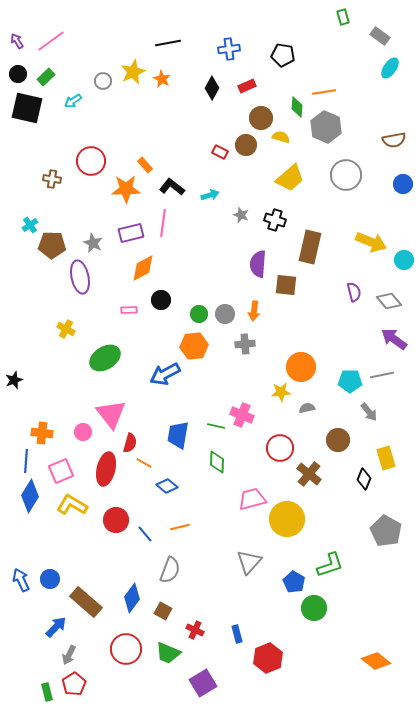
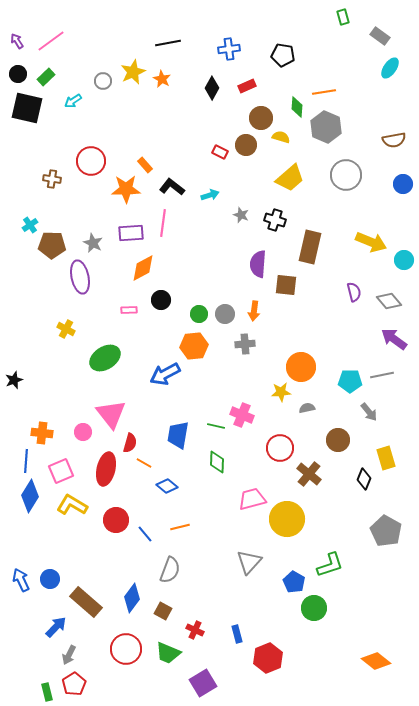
purple rectangle at (131, 233): rotated 10 degrees clockwise
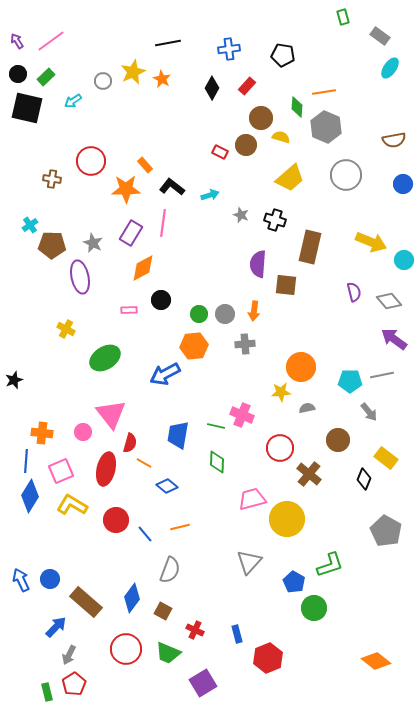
red rectangle at (247, 86): rotated 24 degrees counterclockwise
purple rectangle at (131, 233): rotated 55 degrees counterclockwise
yellow rectangle at (386, 458): rotated 35 degrees counterclockwise
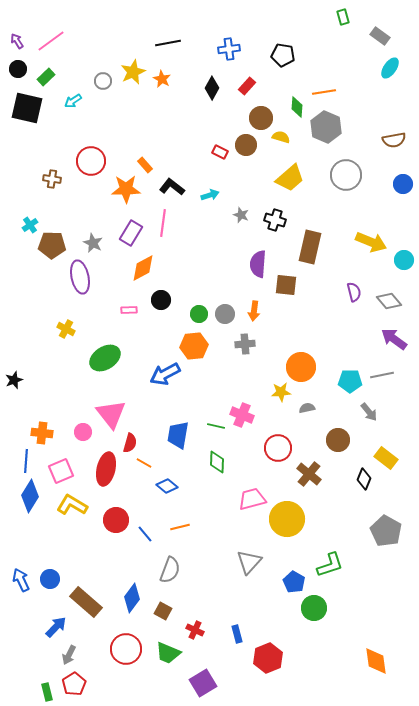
black circle at (18, 74): moved 5 px up
red circle at (280, 448): moved 2 px left
orange diamond at (376, 661): rotated 44 degrees clockwise
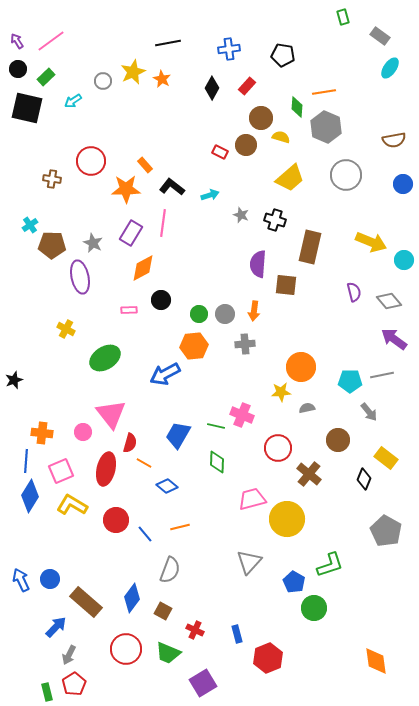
blue trapezoid at (178, 435): rotated 20 degrees clockwise
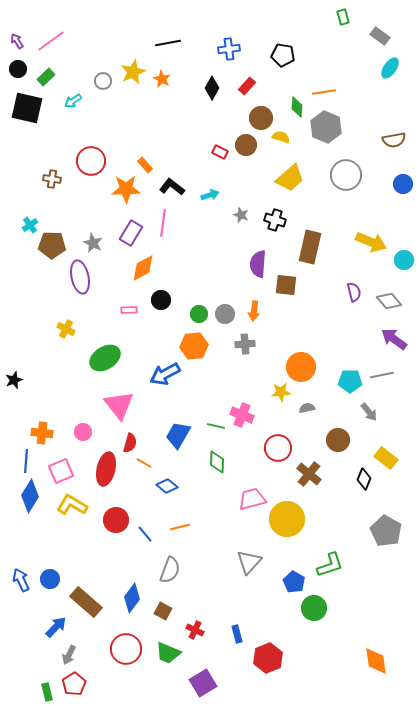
pink triangle at (111, 414): moved 8 px right, 9 px up
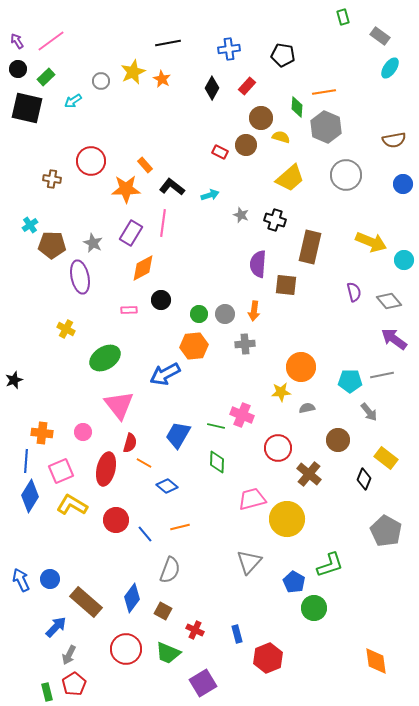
gray circle at (103, 81): moved 2 px left
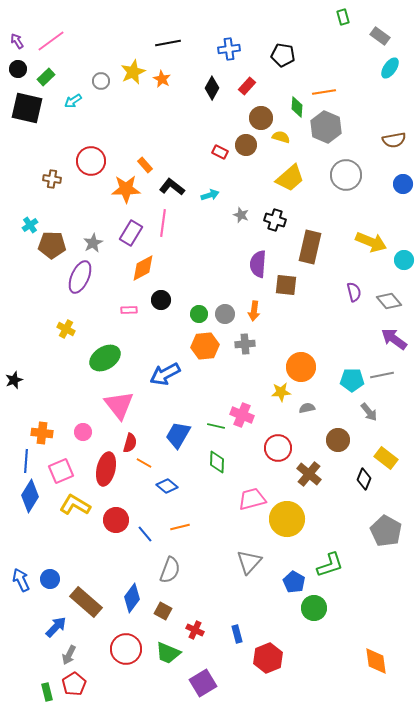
gray star at (93, 243): rotated 18 degrees clockwise
purple ellipse at (80, 277): rotated 36 degrees clockwise
orange hexagon at (194, 346): moved 11 px right
cyan pentagon at (350, 381): moved 2 px right, 1 px up
yellow L-shape at (72, 505): moved 3 px right
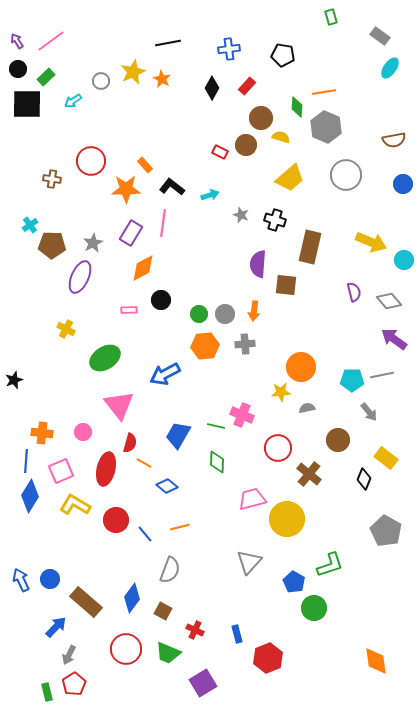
green rectangle at (343, 17): moved 12 px left
black square at (27, 108): moved 4 px up; rotated 12 degrees counterclockwise
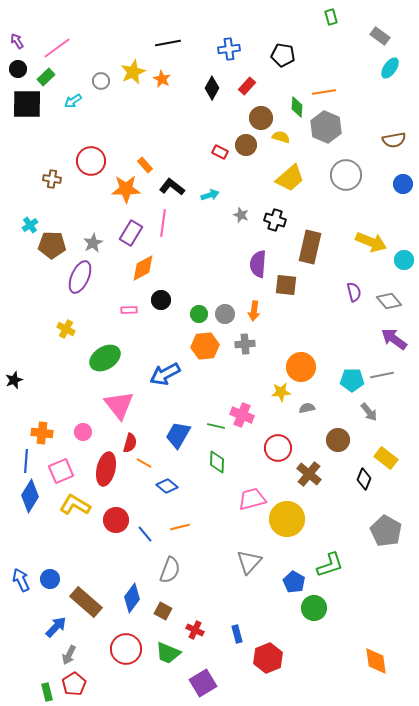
pink line at (51, 41): moved 6 px right, 7 px down
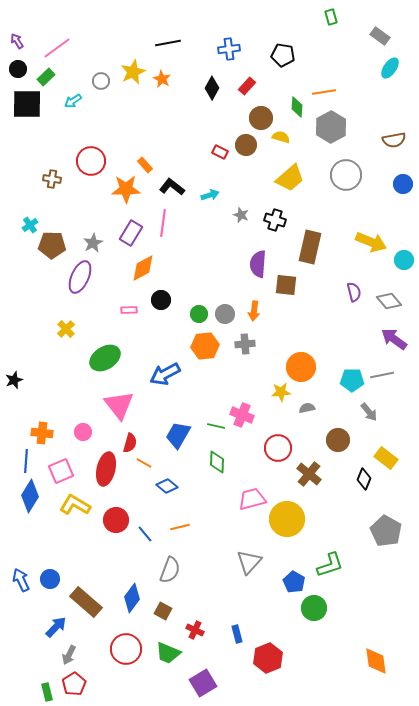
gray hexagon at (326, 127): moved 5 px right; rotated 8 degrees clockwise
yellow cross at (66, 329): rotated 18 degrees clockwise
